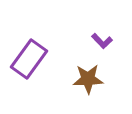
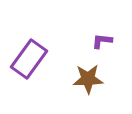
purple L-shape: rotated 140 degrees clockwise
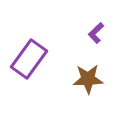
purple L-shape: moved 6 px left, 8 px up; rotated 50 degrees counterclockwise
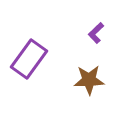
brown star: moved 1 px right, 1 px down
